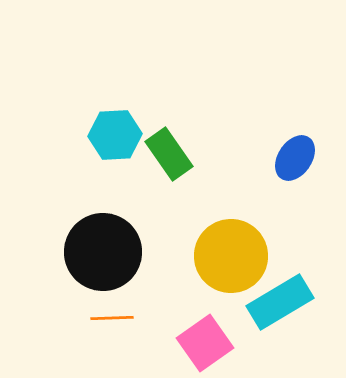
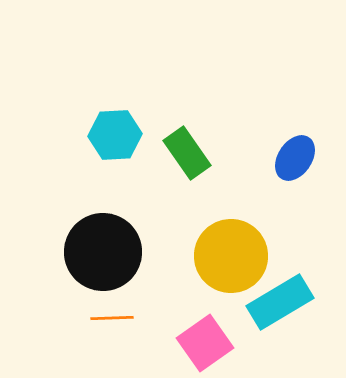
green rectangle: moved 18 px right, 1 px up
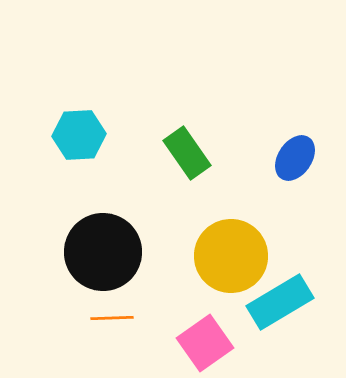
cyan hexagon: moved 36 px left
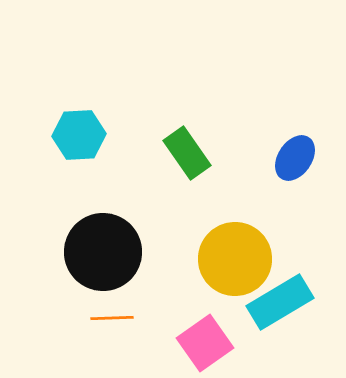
yellow circle: moved 4 px right, 3 px down
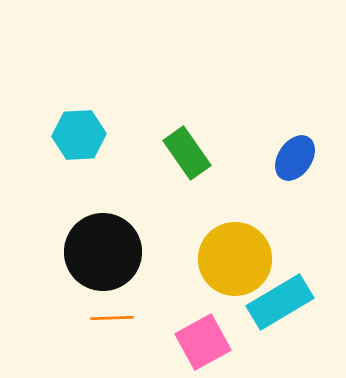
pink square: moved 2 px left, 1 px up; rotated 6 degrees clockwise
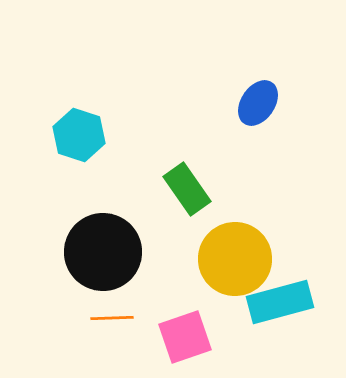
cyan hexagon: rotated 21 degrees clockwise
green rectangle: moved 36 px down
blue ellipse: moved 37 px left, 55 px up
cyan rectangle: rotated 16 degrees clockwise
pink square: moved 18 px left, 5 px up; rotated 10 degrees clockwise
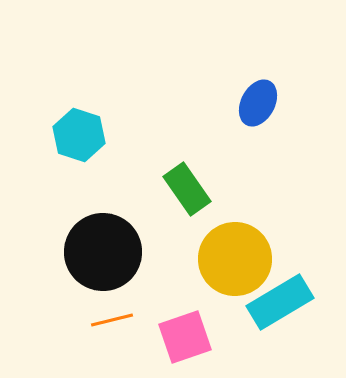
blue ellipse: rotated 6 degrees counterclockwise
cyan rectangle: rotated 16 degrees counterclockwise
orange line: moved 2 px down; rotated 12 degrees counterclockwise
